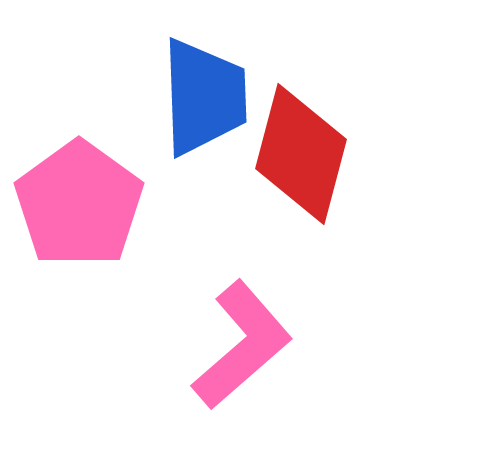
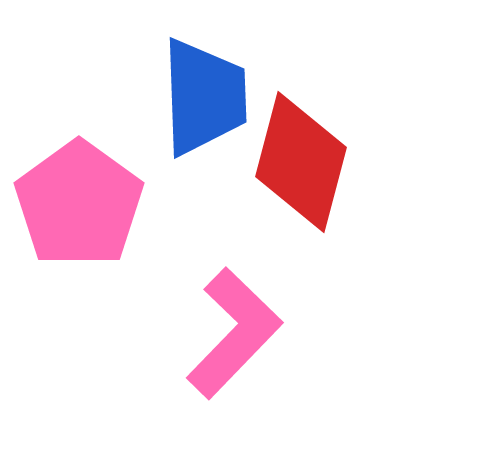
red diamond: moved 8 px down
pink L-shape: moved 8 px left, 12 px up; rotated 5 degrees counterclockwise
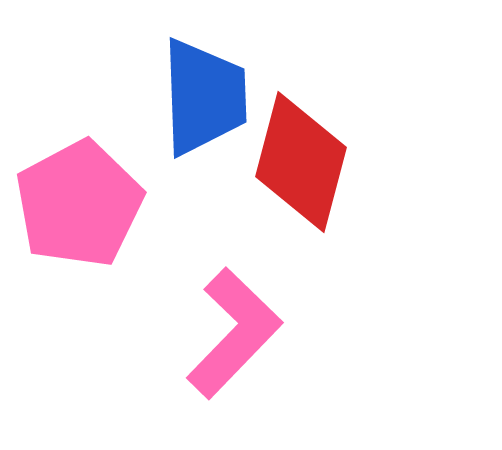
pink pentagon: rotated 8 degrees clockwise
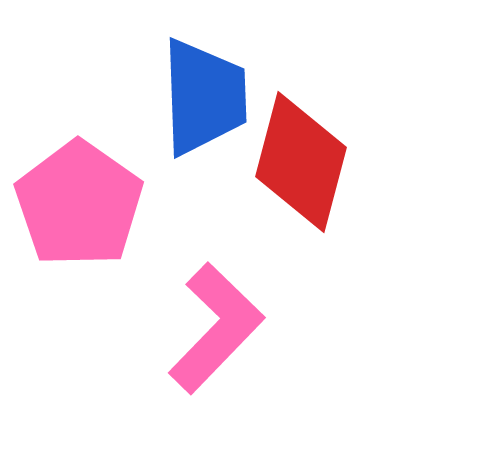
pink pentagon: rotated 9 degrees counterclockwise
pink L-shape: moved 18 px left, 5 px up
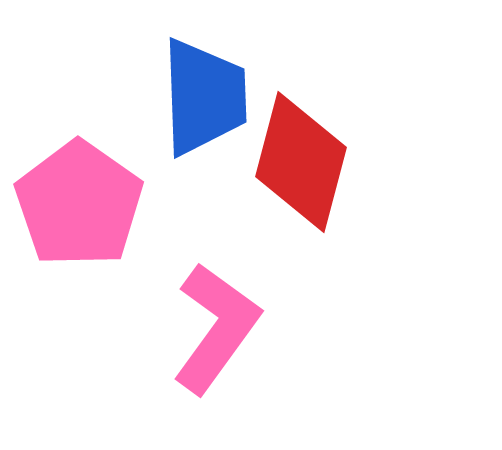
pink L-shape: rotated 8 degrees counterclockwise
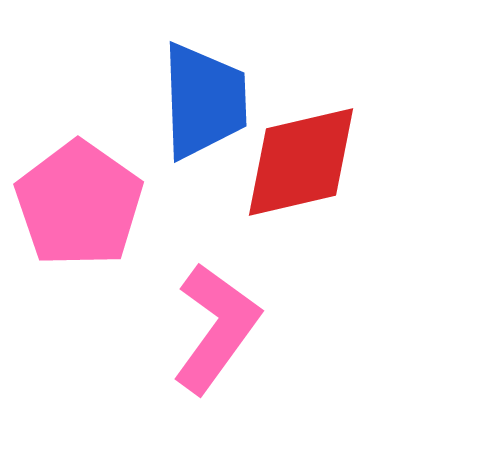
blue trapezoid: moved 4 px down
red diamond: rotated 62 degrees clockwise
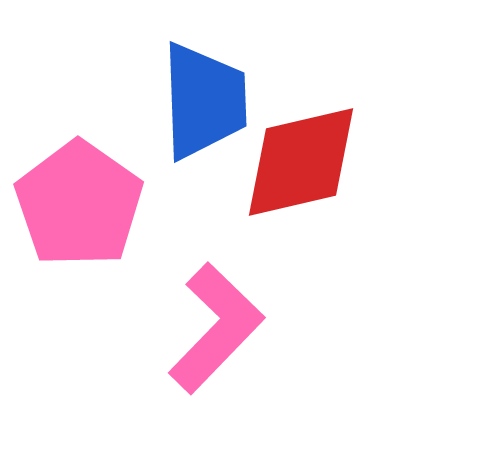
pink L-shape: rotated 8 degrees clockwise
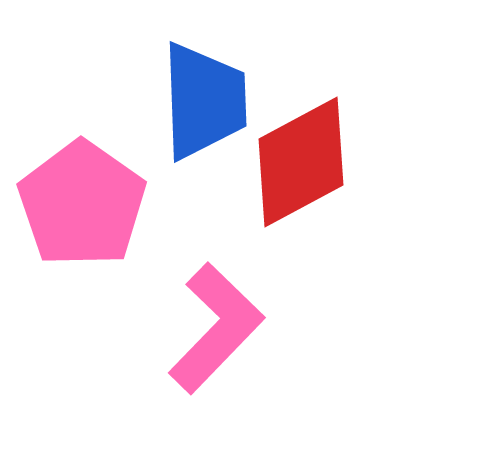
red diamond: rotated 15 degrees counterclockwise
pink pentagon: moved 3 px right
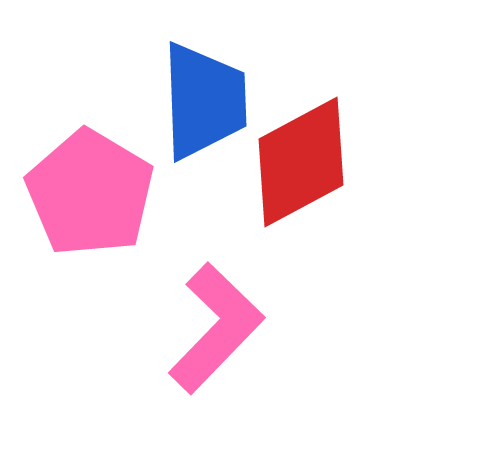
pink pentagon: moved 8 px right, 11 px up; rotated 4 degrees counterclockwise
